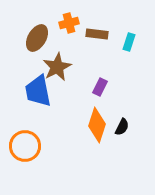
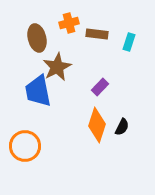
brown ellipse: rotated 44 degrees counterclockwise
purple rectangle: rotated 18 degrees clockwise
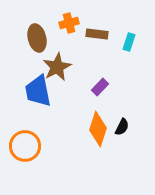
orange diamond: moved 1 px right, 4 px down
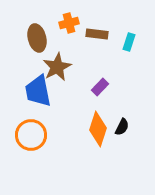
orange circle: moved 6 px right, 11 px up
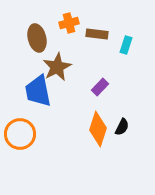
cyan rectangle: moved 3 px left, 3 px down
orange circle: moved 11 px left, 1 px up
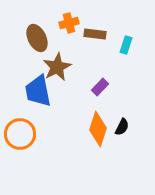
brown rectangle: moved 2 px left
brown ellipse: rotated 12 degrees counterclockwise
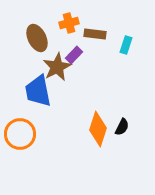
purple rectangle: moved 26 px left, 32 px up
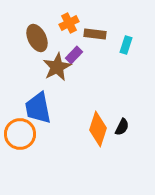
orange cross: rotated 12 degrees counterclockwise
blue trapezoid: moved 17 px down
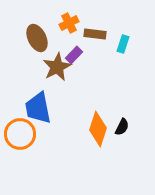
cyan rectangle: moved 3 px left, 1 px up
